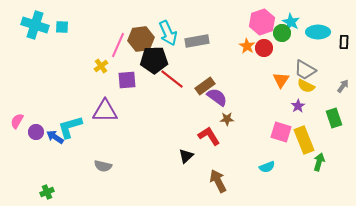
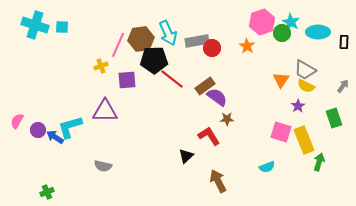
red circle: moved 52 px left
yellow cross: rotated 16 degrees clockwise
purple circle: moved 2 px right, 2 px up
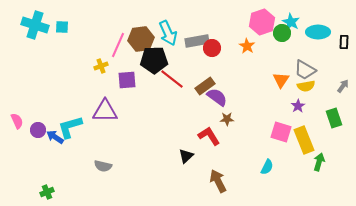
yellow semicircle: rotated 36 degrees counterclockwise
pink semicircle: rotated 126 degrees clockwise
cyan semicircle: rotated 42 degrees counterclockwise
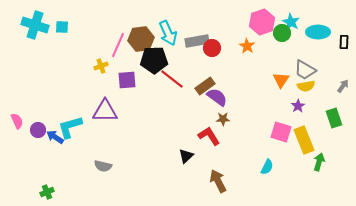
brown star: moved 4 px left
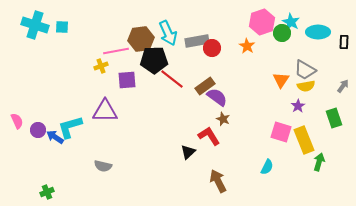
pink line: moved 2 px left, 6 px down; rotated 55 degrees clockwise
brown star: rotated 24 degrees clockwise
black triangle: moved 2 px right, 4 px up
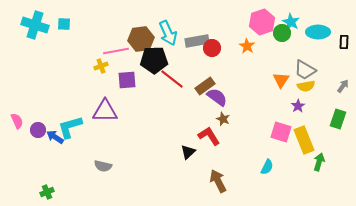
cyan square: moved 2 px right, 3 px up
green rectangle: moved 4 px right, 1 px down; rotated 36 degrees clockwise
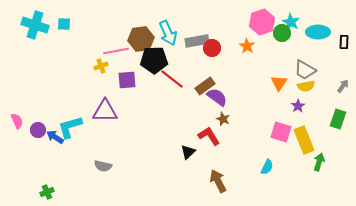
orange triangle: moved 2 px left, 3 px down
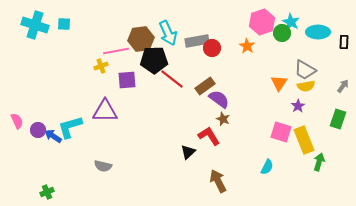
purple semicircle: moved 2 px right, 2 px down
blue arrow: moved 2 px left, 1 px up
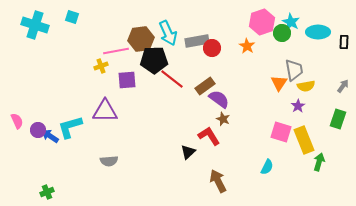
cyan square: moved 8 px right, 7 px up; rotated 16 degrees clockwise
gray trapezoid: moved 11 px left; rotated 130 degrees counterclockwise
blue arrow: moved 3 px left
gray semicircle: moved 6 px right, 5 px up; rotated 18 degrees counterclockwise
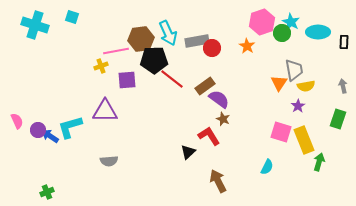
gray arrow: rotated 48 degrees counterclockwise
